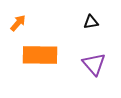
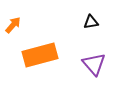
orange arrow: moved 5 px left, 2 px down
orange rectangle: rotated 16 degrees counterclockwise
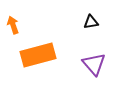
orange arrow: rotated 60 degrees counterclockwise
orange rectangle: moved 2 px left
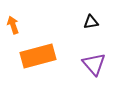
orange rectangle: moved 1 px down
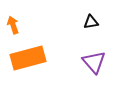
orange rectangle: moved 10 px left, 2 px down
purple triangle: moved 2 px up
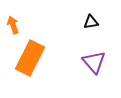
orange rectangle: moved 2 px right; rotated 48 degrees counterclockwise
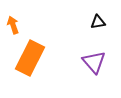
black triangle: moved 7 px right
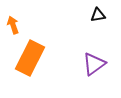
black triangle: moved 7 px up
purple triangle: moved 2 px down; rotated 35 degrees clockwise
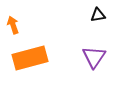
orange rectangle: rotated 48 degrees clockwise
purple triangle: moved 7 px up; rotated 20 degrees counterclockwise
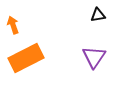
orange rectangle: moved 4 px left; rotated 12 degrees counterclockwise
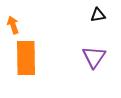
orange rectangle: rotated 64 degrees counterclockwise
